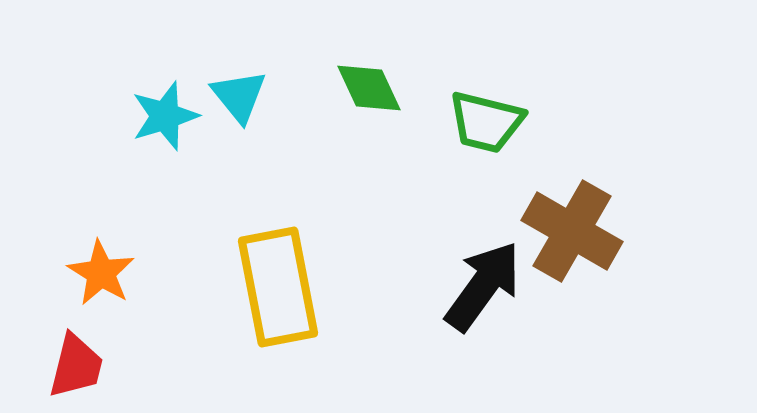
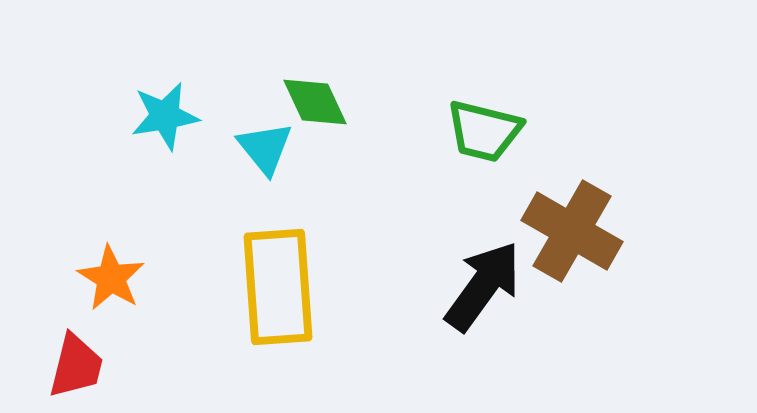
green diamond: moved 54 px left, 14 px down
cyan triangle: moved 26 px right, 52 px down
cyan star: rotated 8 degrees clockwise
green trapezoid: moved 2 px left, 9 px down
orange star: moved 10 px right, 5 px down
yellow rectangle: rotated 7 degrees clockwise
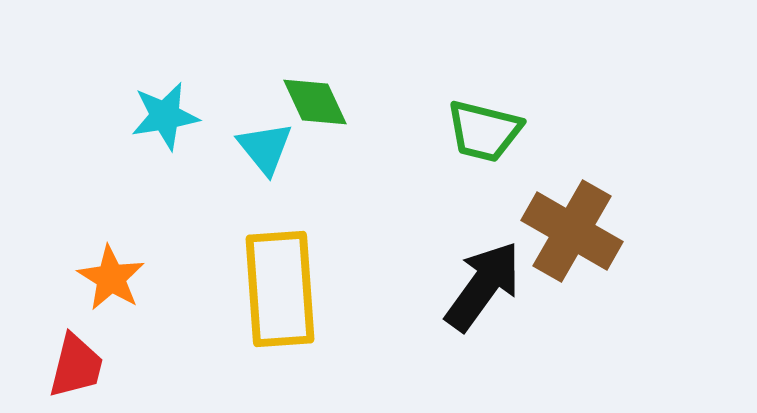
yellow rectangle: moved 2 px right, 2 px down
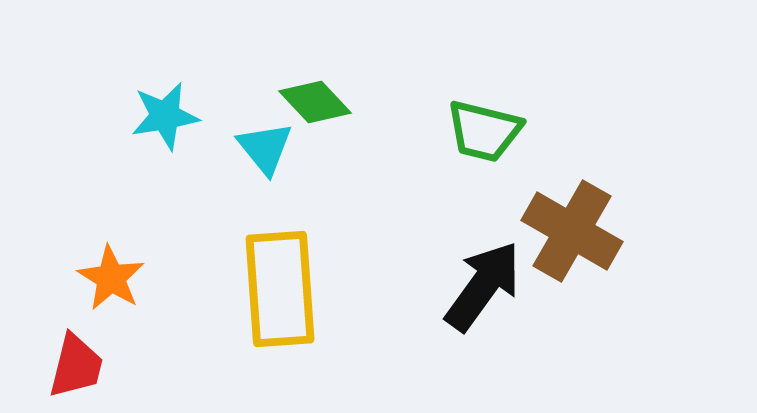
green diamond: rotated 18 degrees counterclockwise
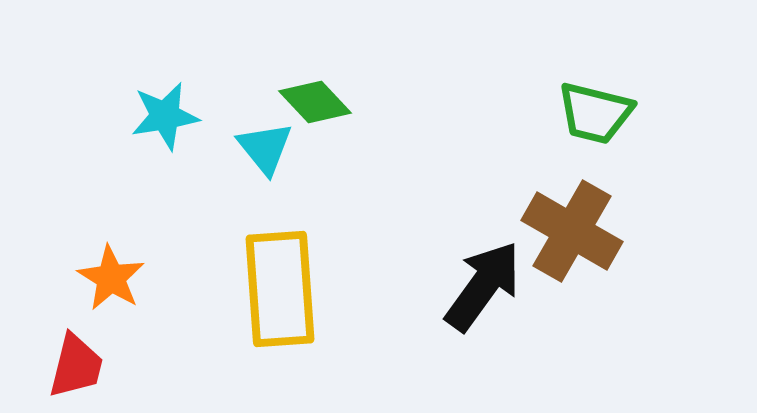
green trapezoid: moved 111 px right, 18 px up
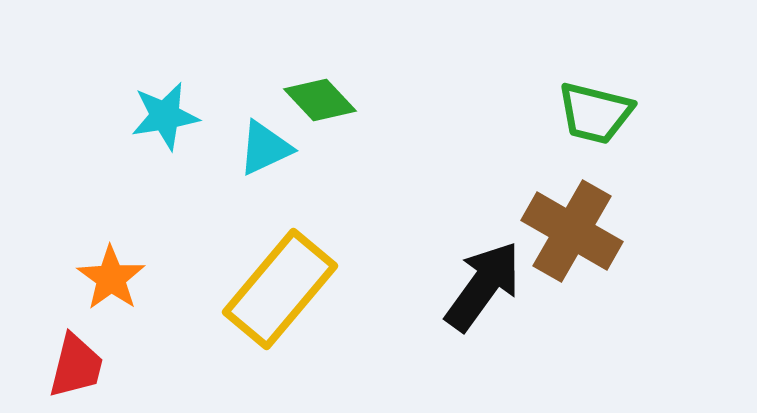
green diamond: moved 5 px right, 2 px up
cyan triangle: rotated 44 degrees clockwise
orange star: rotated 4 degrees clockwise
yellow rectangle: rotated 44 degrees clockwise
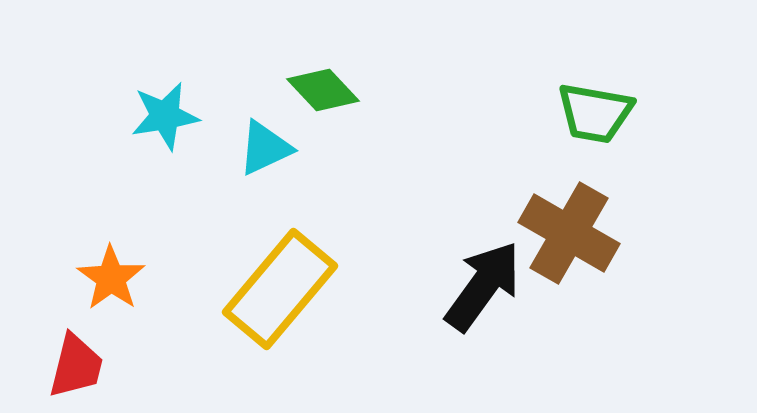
green diamond: moved 3 px right, 10 px up
green trapezoid: rotated 4 degrees counterclockwise
brown cross: moved 3 px left, 2 px down
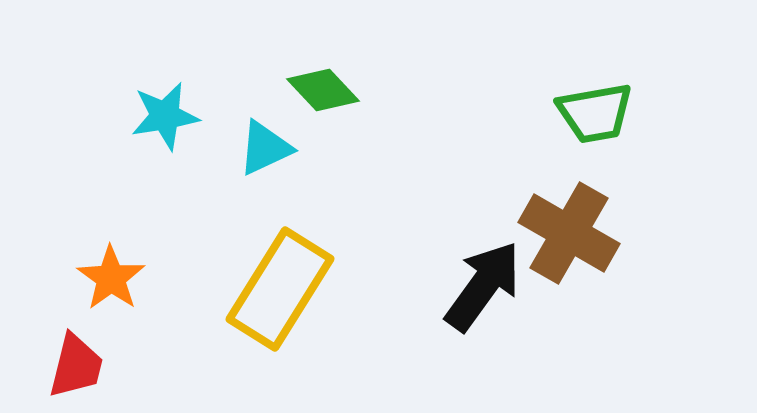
green trapezoid: rotated 20 degrees counterclockwise
yellow rectangle: rotated 8 degrees counterclockwise
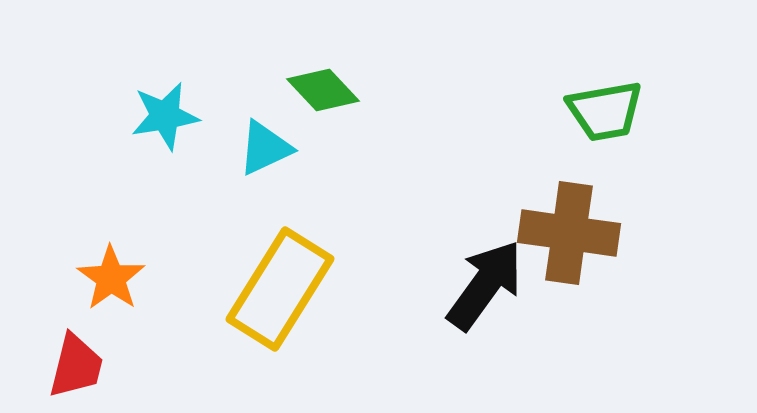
green trapezoid: moved 10 px right, 2 px up
brown cross: rotated 22 degrees counterclockwise
black arrow: moved 2 px right, 1 px up
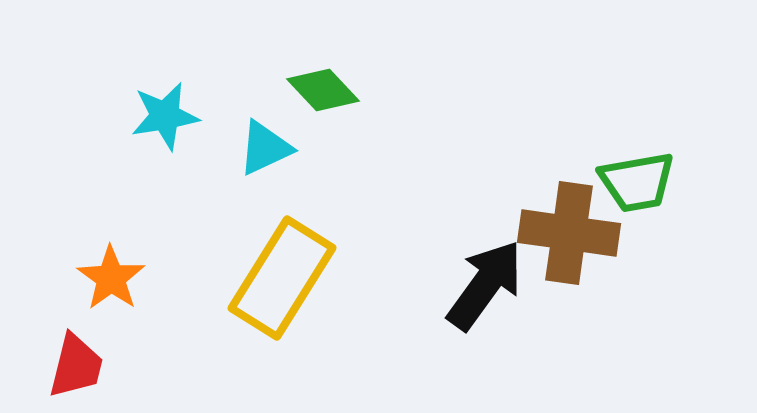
green trapezoid: moved 32 px right, 71 px down
yellow rectangle: moved 2 px right, 11 px up
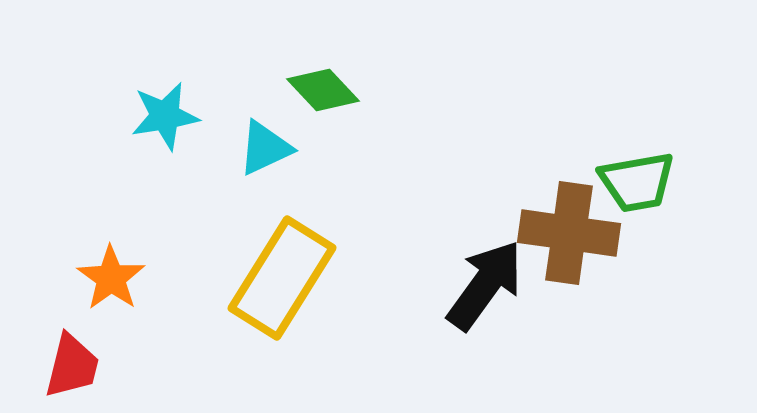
red trapezoid: moved 4 px left
